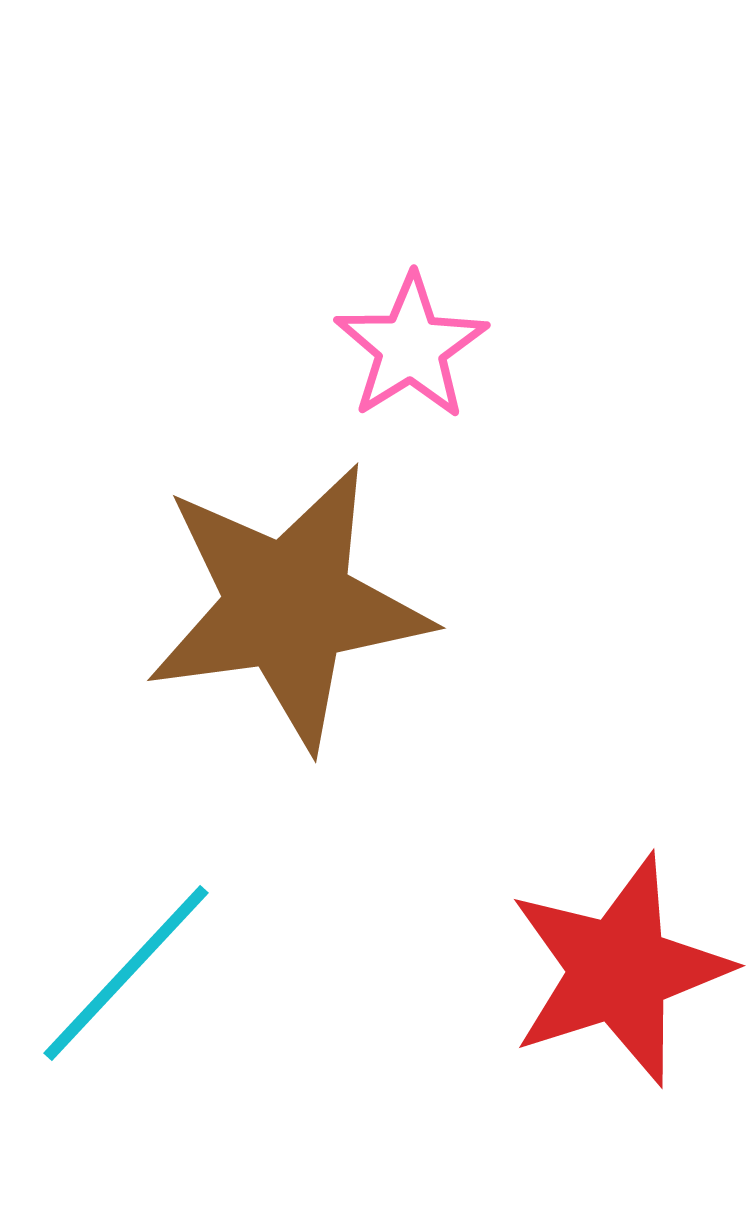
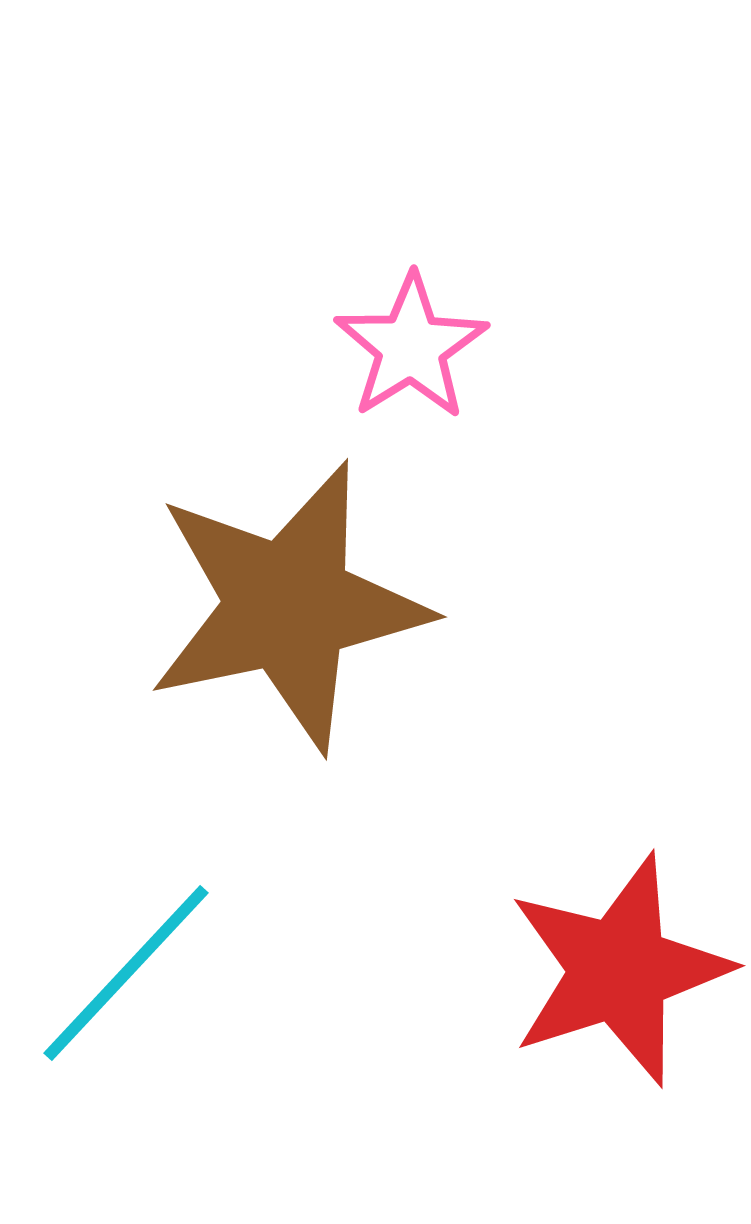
brown star: rotated 4 degrees counterclockwise
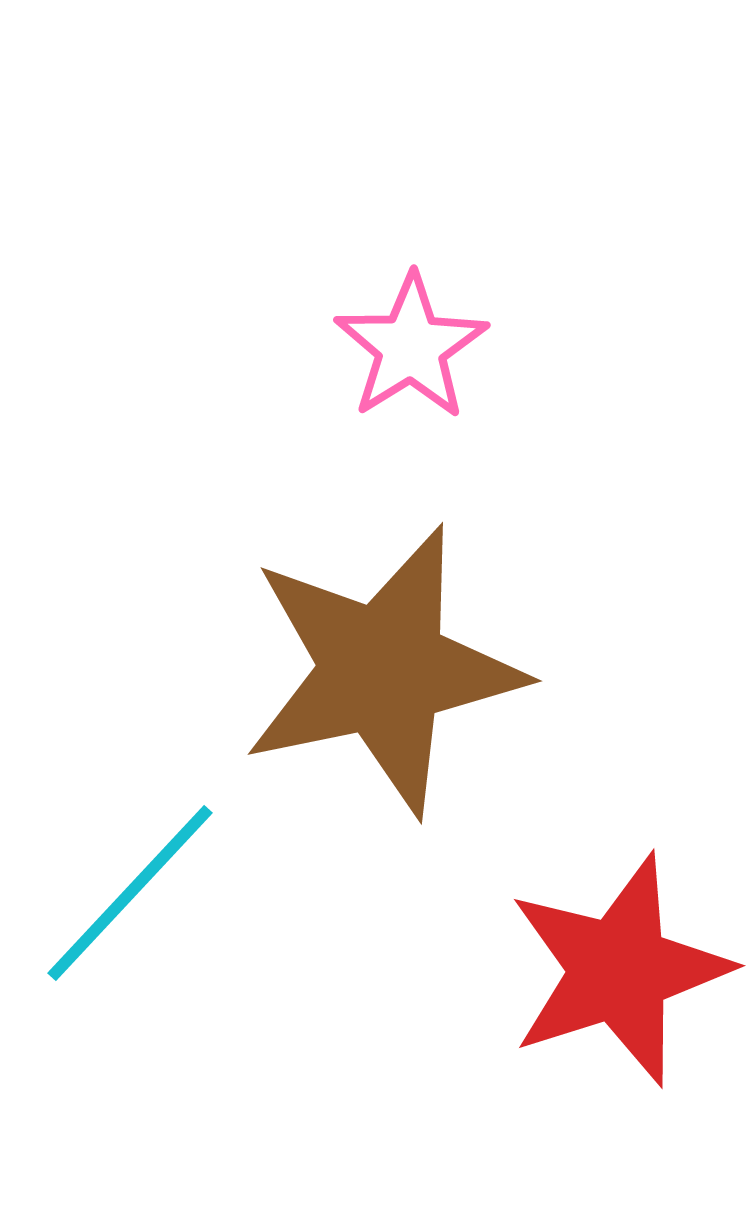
brown star: moved 95 px right, 64 px down
cyan line: moved 4 px right, 80 px up
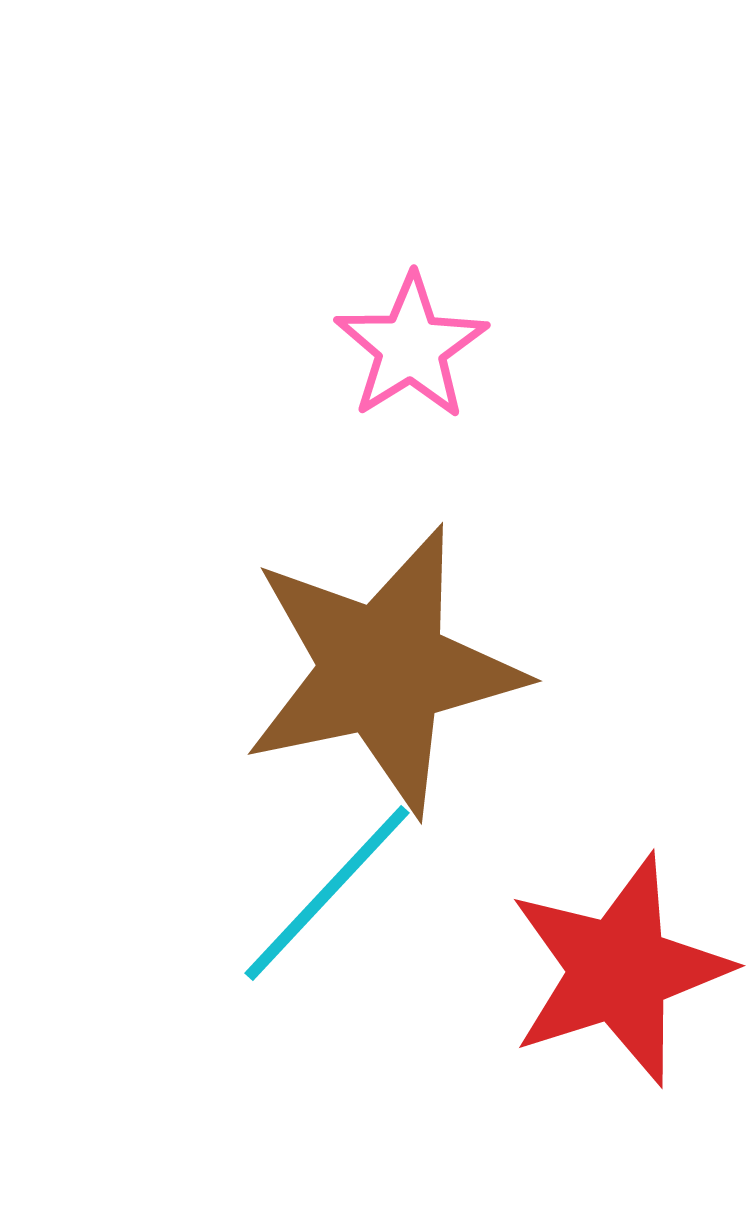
cyan line: moved 197 px right
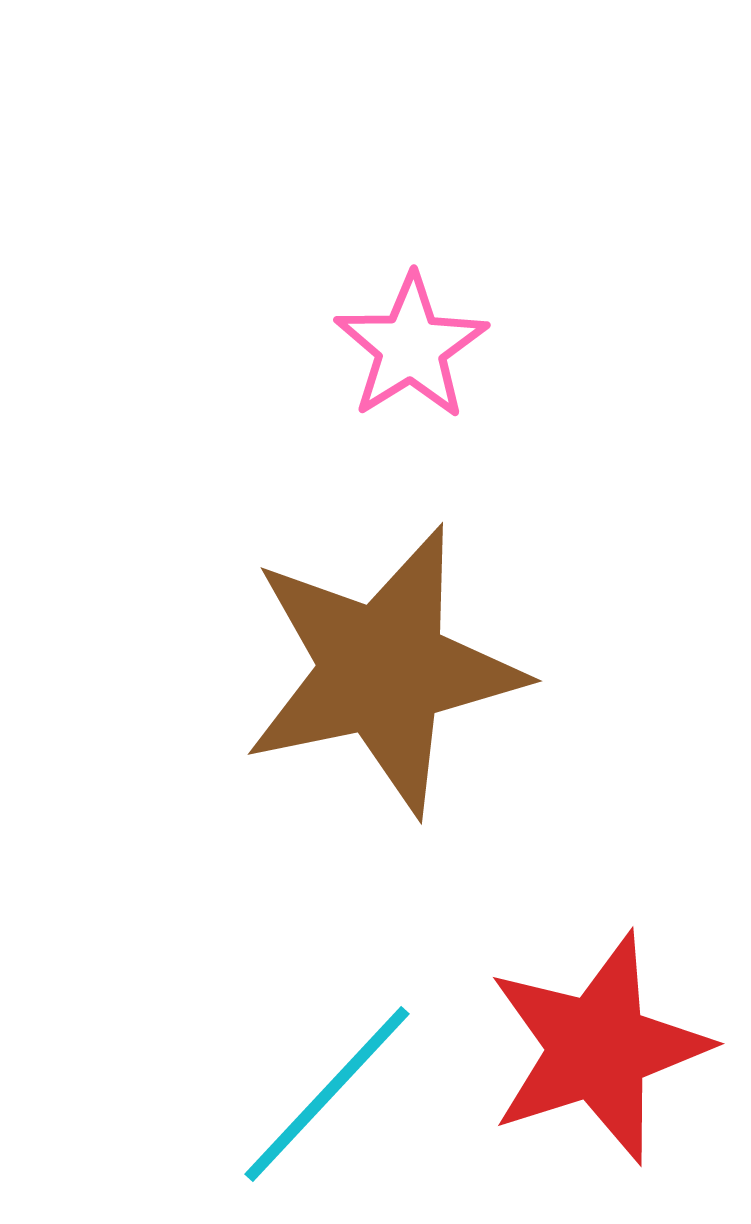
cyan line: moved 201 px down
red star: moved 21 px left, 78 px down
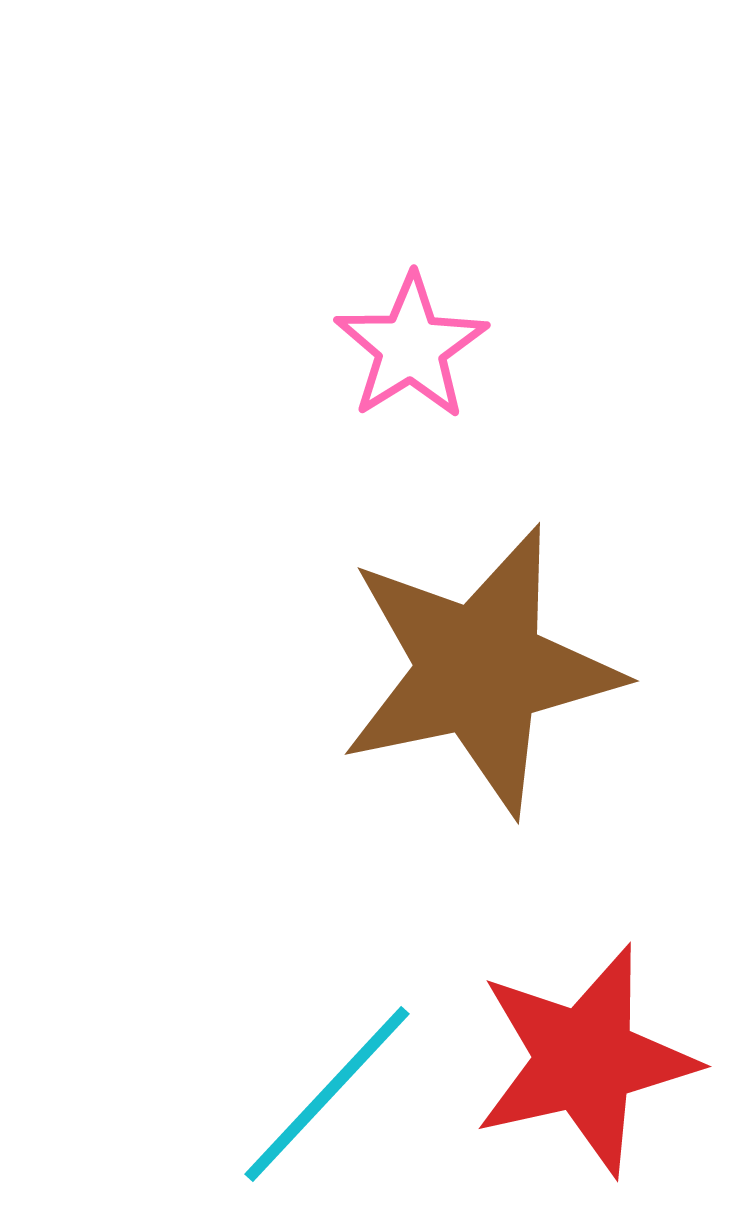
brown star: moved 97 px right
red star: moved 13 px left, 12 px down; rotated 5 degrees clockwise
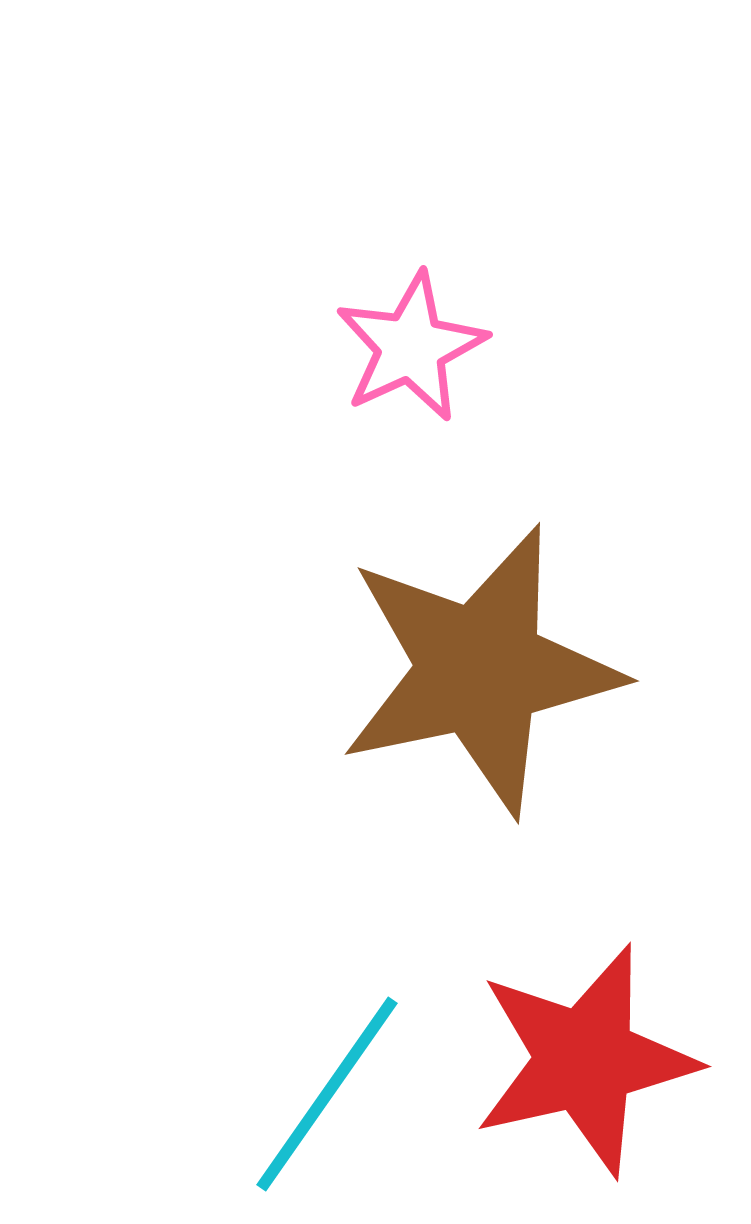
pink star: rotated 7 degrees clockwise
cyan line: rotated 8 degrees counterclockwise
